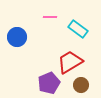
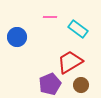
purple pentagon: moved 1 px right, 1 px down
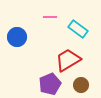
red trapezoid: moved 2 px left, 2 px up
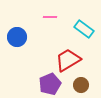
cyan rectangle: moved 6 px right
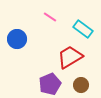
pink line: rotated 32 degrees clockwise
cyan rectangle: moved 1 px left
blue circle: moved 2 px down
red trapezoid: moved 2 px right, 3 px up
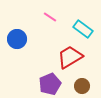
brown circle: moved 1 px right, 1 px down
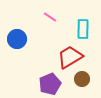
cyan rectangle: rotated 54 degrees clockwise
brown circle: moved 7 px up
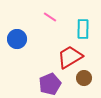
brown circle: moved 2 px right, 1 px up
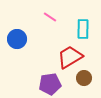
purple pentagon: rotated 15 degrees clockwise
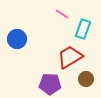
pink line: moved 12 px right, 3 px up
cyan rectangle: rotated 18 degrees clockwise
brown circle: moved 2 px right, 1 px down
purple pentagon: rotated 10 degrees clockwise
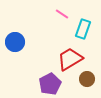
blue circle: moved 2 px left, 3 px down
red trapezoid: moved 2 px down
brown circle: moved 1 px right
purple pentagon: rotated 30 degrees counterclockwise
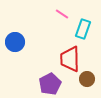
red trapezoid: rotated 60 degrees counterclockwise
